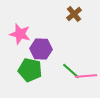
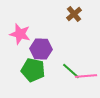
green pentagon: moved 3 px right
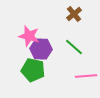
pink star: moved 9 px right, 2 px down
green line: moved 3 px right, 24 px up
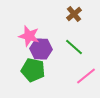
pink line: rotated 35 degrees counterclockwise
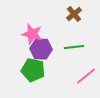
pink star: moved 3 px right, 2 px up
green line: rotated 48 degrees counterclockwise
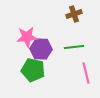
brown cross: rotated 21 degrees clockwise
pink star: moved 5 px left, 3 px down; rotated 20 degrees counterclockwise
pink line: moved 3 px up; rotated 65 degrees counterclockwise
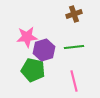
purple hexagon: moved 3 px right, 1 px down; rotated 20 degrees counterclockwise
pink line: moved 12 px left, 8 px down
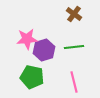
brown cross: rotated 35 degrees counterclockwise
pink star: moved 2 px down
green pentagon: moved 1 px left, 7 px down
pink line: moved 1 px down
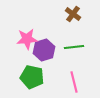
brown cross: moved 1 px left
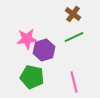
green line: moved 10 px up; rotated 18 degrees counterclockwise
